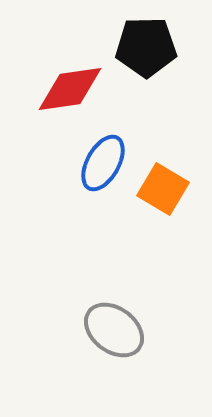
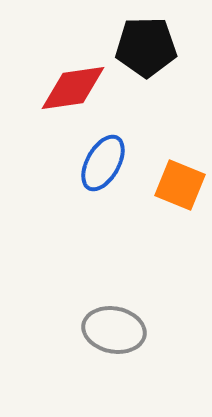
red diamond: moved 3 px right, 1 px up
orange square: moved 17 px right, 4 px up; rotated 9 degrees counterclockwise
gray ellipse: rotated 26 degrees counterclockwise
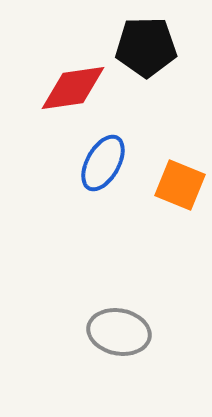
gray ellipse: moved 5 px right, 2 px down
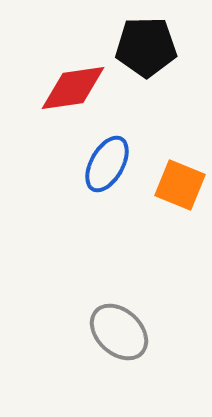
blue ellipse: moved 4 px right, 1 px down
gray ellipse: rotated 32 degrees clockwise
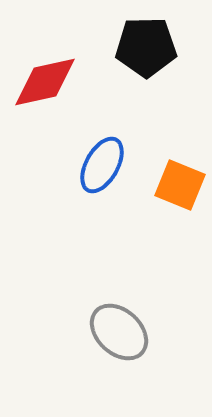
red diamond: moved 28 px left, 6 px up; rotated 4 degrees counterclockwise
blue ellipse: moved 5 px left, 1 px down
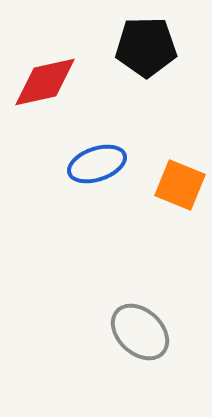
blue ellipse: moved 5 px left, 1 px up; rotated 42 degrees clockwise
gray ellipse: moved 21 px right
